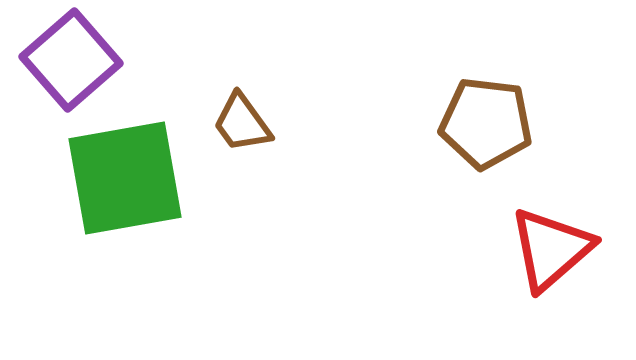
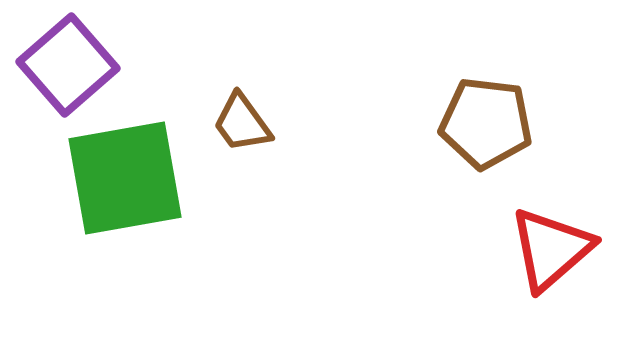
purple square: moved 3 px left, 5 px down
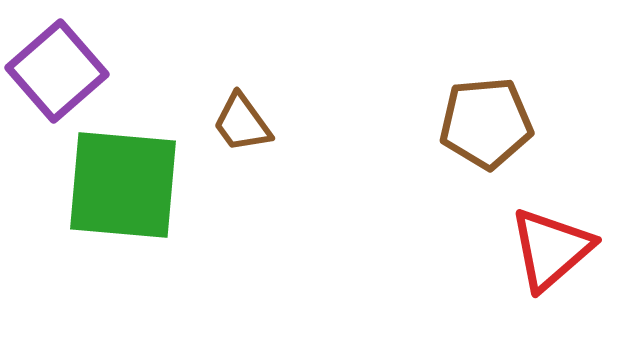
purple square: moved 11 px left, 6 px down
brown pentagon: rotated 12 degrees counterclockwise
green square: moved 2 px left, 7 px down; rotated 15 degrees clockwise
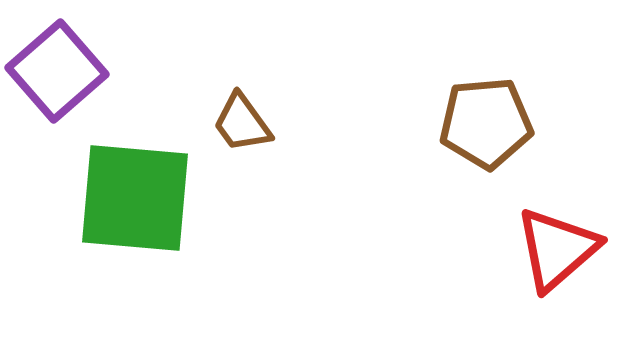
green square: moved 12 px right, 13 px down
red triangle: moved 6 px right
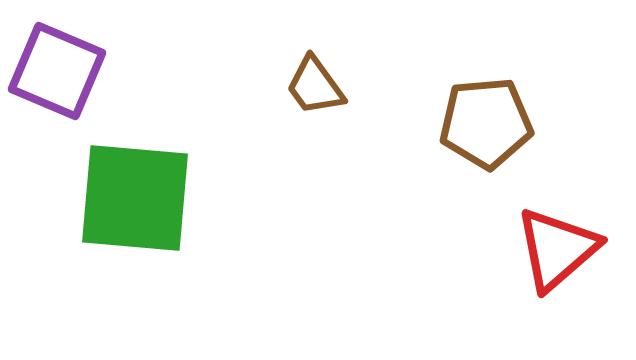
purple square: rotated 26 degrees counterclockwise
brown trapezoid: moved 73 px right, 37 px up
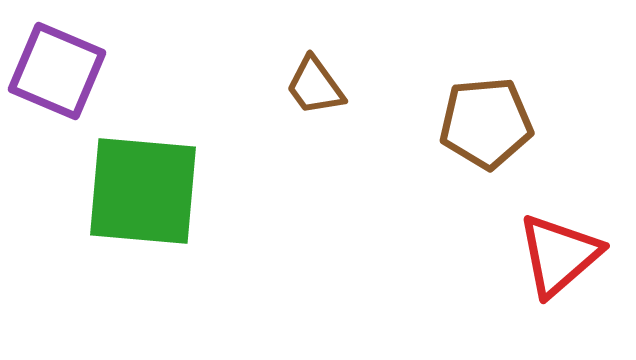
green square: moved 8 px right, 7 px up
red triangle: moved 2 px right, 6 px down
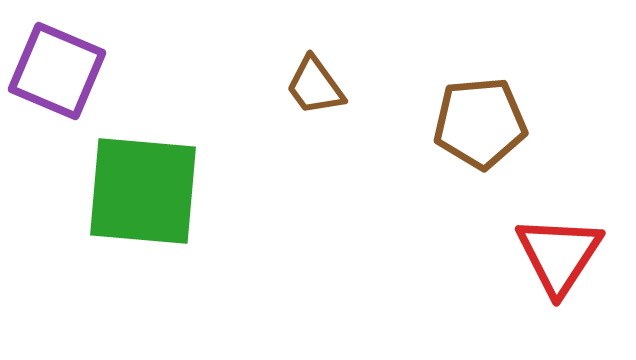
brown pentagon: moved 6 px left
red triangle: rotated 16 degrees counterclockwise
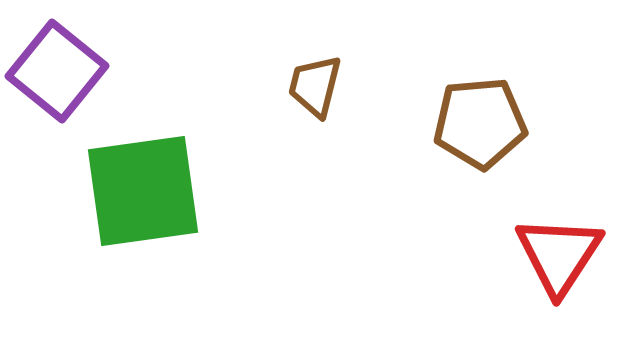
purple square: rotated 16 degrees clockwise
brown trapezoid: rotated 50 degrees clockwise
green square: rotated 13 degrees counterclockwise
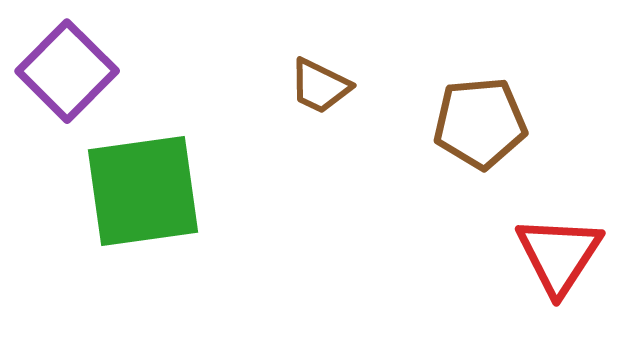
purple square: moved 10 px right; rotated 6 degrees clockwise
brown trapezoid: moved 5 px right; rotated 78 degrees counterclockwise
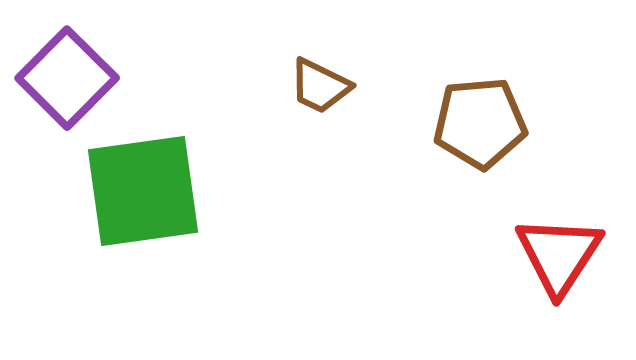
purple square: moved 7 px down
